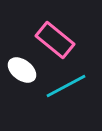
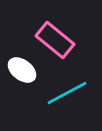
cyan line: moved 1 px right, 7 px down
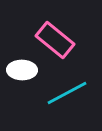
white ellipse: rotated 36 degrees counterclockwise
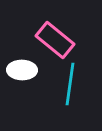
cyan line: moved 3 px right, 9 px up; rotated 54 degrees counterclockwise
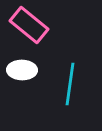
pink rectangle: moved 26 px left, 15 px up
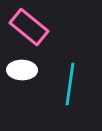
pink rectangle: moved 2 px down
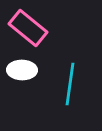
pink rectangle: moved 1 px left, 1 px down
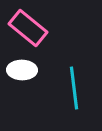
cyan line: moved 4 px right, 4 px down; rotated 15 degrees counterclockwise
